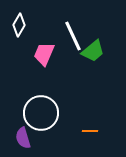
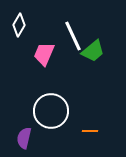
white circle: moved 10 px right, 2 px up
purple semicircle: moved 1 px right; rotated 30 degrees clockwise
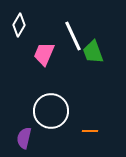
green trapezoid: moved 1 px down; rotated 110 degrees clockwise
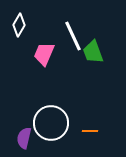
white circle: moved 12 px down
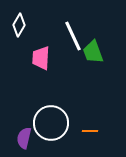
pink trapezoid: moved 3 px left, 4 px down; rotated 20 degrees counterclockwise
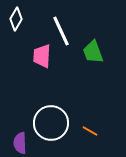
white diamond: moved 3 px left, 6 px up
white line: moved 12 px left, 5 px up
pink trapezoid: moved 1 px right, 2 px up
orange line: rotated 28 degrees clockwise
purple semicircle: moved 4 px left, 5 px down; rotated 15 degrees counterclockwise
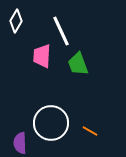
white diamond: moved 2 px down
green trapezoid: moved 15 px left, 12 px down
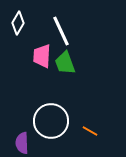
white diamond: moved 2 px right, 2 px down
green trapezoid: moved 13 px left, 1 px up
white circle: moved 2 px up
purple semicircle: moved 2 px right
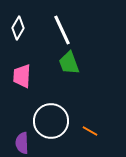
white diamond: moved 5 px down
white line: moved 1 px right, 1 px up
pink trapezoid: moved 20 px left, 20 px down
green trapezoid: moved 4 px right
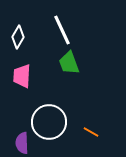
white diamond: moved 9 px down
white circle: moved 2 px left, 1 px down
orange line: moved 1 px right, 1 px down
